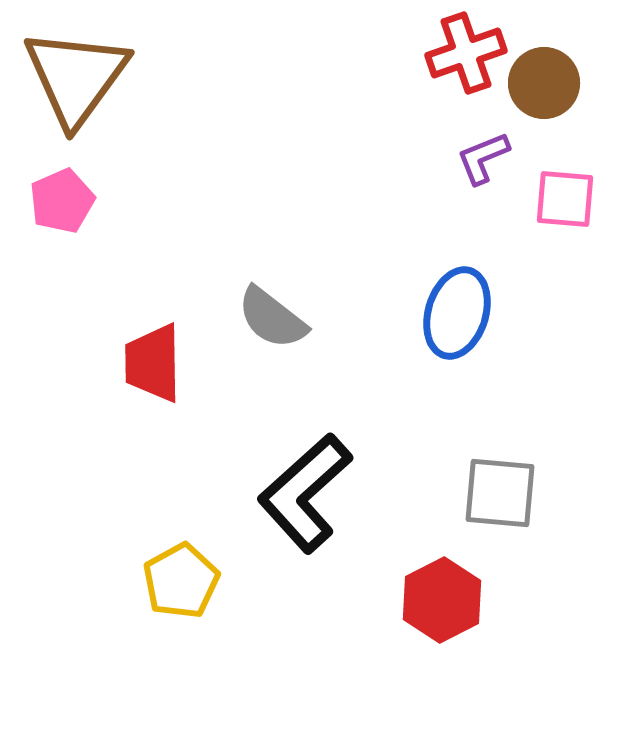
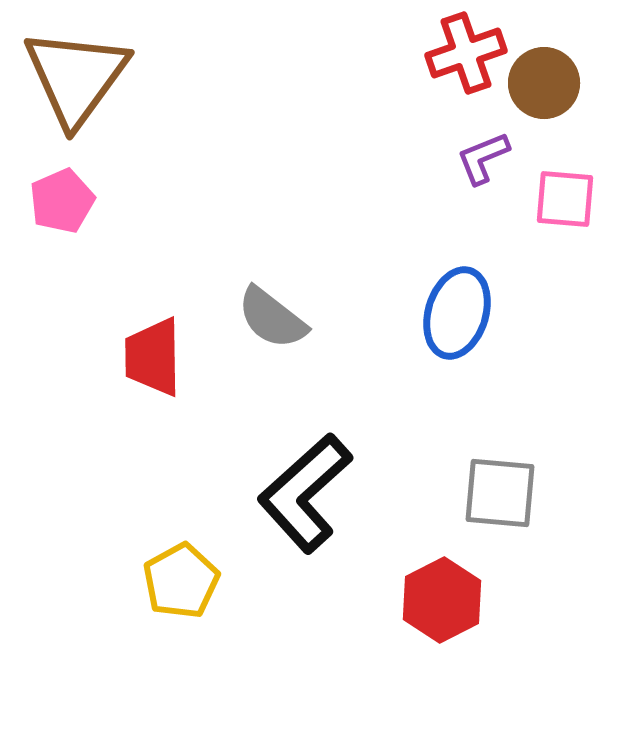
red trapezoid: moved 6 px up
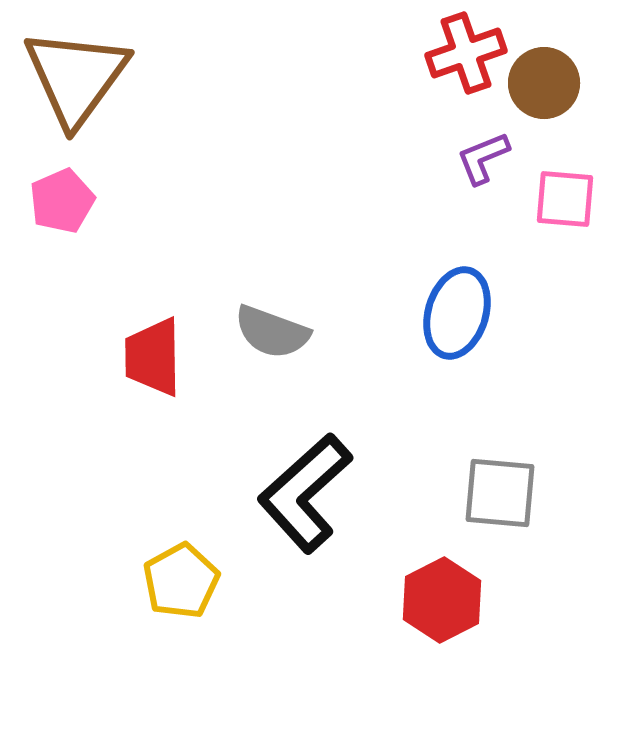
gray semicircle: moved 14 px down; rotated 18 degrees counterclockwise
